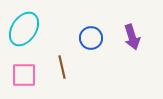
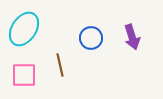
brown line: moved 2 px left, 2 px up
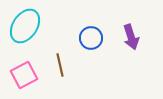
cyan ellipse: moved 1 px right, 3 px up
purple arrow: moved 1 px left
pink square: rotated 28 degrees counterclockwise
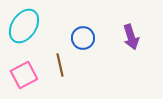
cyan ellipse: moved 1 px left
blue circle: moved 8 px left
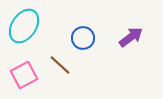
purple arrow: rotated 110 degrees counterclockwise
brown line: rotated 35 degrees counterclockwise
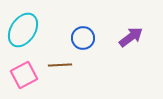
cyan ellipse: moved 1 px left, 4 px down
brown line: rotated 45 degrees counterclockwise
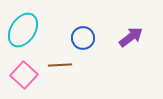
pink square: rotated 20 degrees counterclockwise
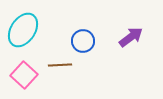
blue circle: moved 3 px down
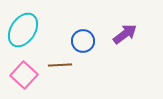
purple arrow: moved 6 px left, 3 px up
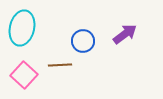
cyan ellipse: moved 1 px left, 2 px up; rotated 20 degrees counterclockwise
